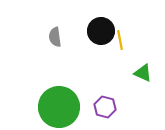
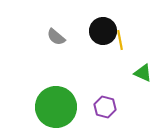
black circle: moved 2 px right
gray semicircle: moved 1 px right; rotated 42 degrees counterclockwise
green circle: moved 3 px left
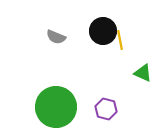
gray semicircle: rotated 18 degrees counterclockwise
purple hexagon: moved 1 px right, 2 px down
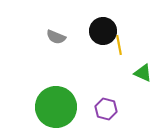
yellow line: moved 1 px left, 5 px down
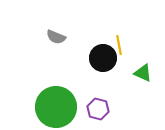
black circle: moved 27 px down
purple hexagon: moved 8 px left
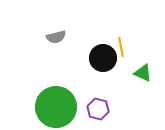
gray semicircle: rotated 36 degrees counterclockwise
yellow line: moved 2 px right, 2 px down
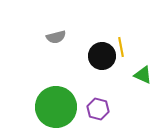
black circle: moved 1 px left, 2 px up
green triangle: moved 2 px down
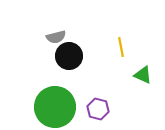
black circle: moved 33 px left
green circle: moved 1 px left
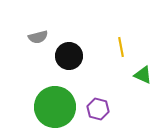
gray semicircle: moved 18 px left
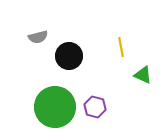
purple hexagon: moved 3 px left, 2 px up
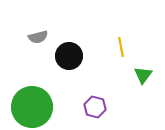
green triangle: rotated 42 degrees clockwise
green circle: moved 23 px left
